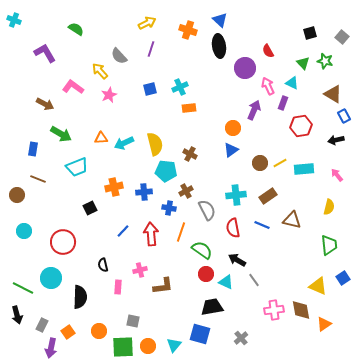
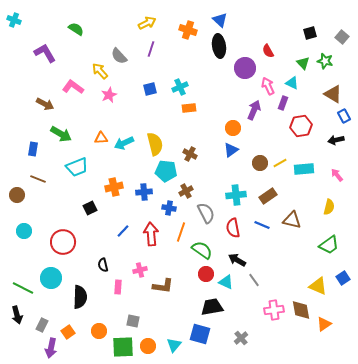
gray semicircle at (207, 210): moved 1 px left, 3 px down
green trapezoid at (329, 245): rotated 60 degrees clockwise
brown L-shape at (163, 286): rotated 15 degrees clockwise
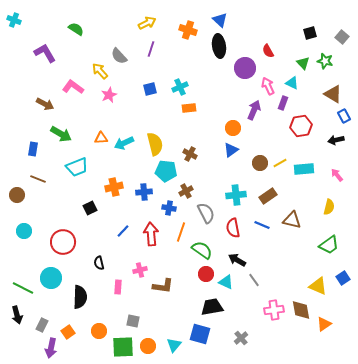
black semicircle at (103, 265): moved 4 px left, 2 px up
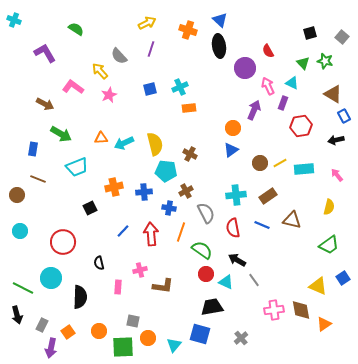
cyan circle at (24, 231): moved 4 px left
orange circle at (148, 346): moved 8 px up
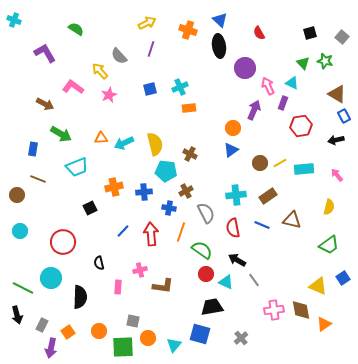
red semicircle at (268, 51): moved 9 px left, 18 px up
brown triangle at (333, 94): moved 4 px right
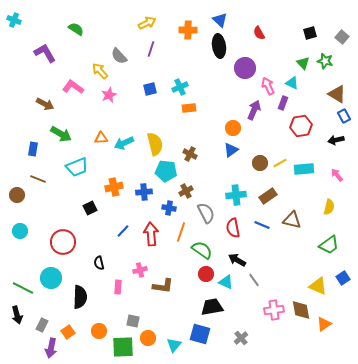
orange cross at (188, 30): rotated 18 degrees counterclockwise
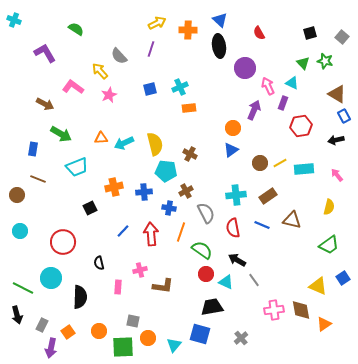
yellow arrow at (147, 23): moved 10 px right
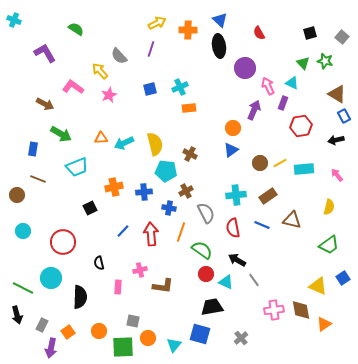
cyan circle at (20, 231): moved 3 px right
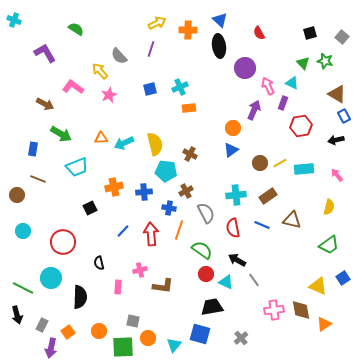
orange line at (181, 232): moved 2 px left, 2 px up
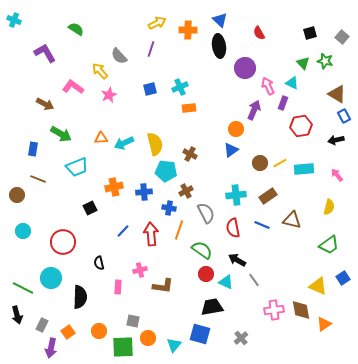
orange circle at (233, 128): moved 3 px right, 1 px down
